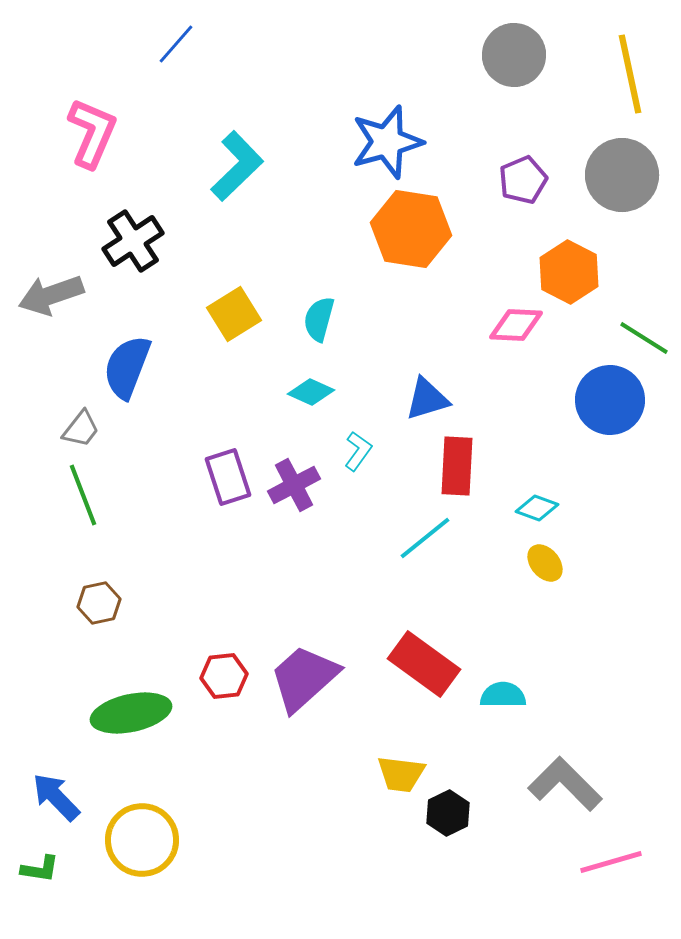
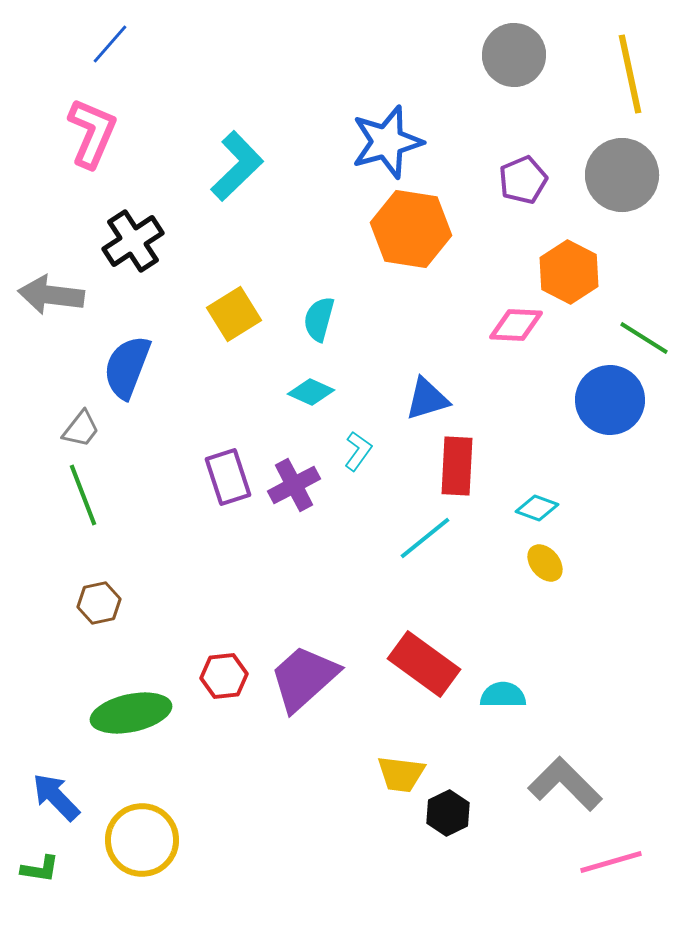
blue line at (176, 44): moved 66 px left
gray arrow at (51, 295): rotated 26 degrees clockwise
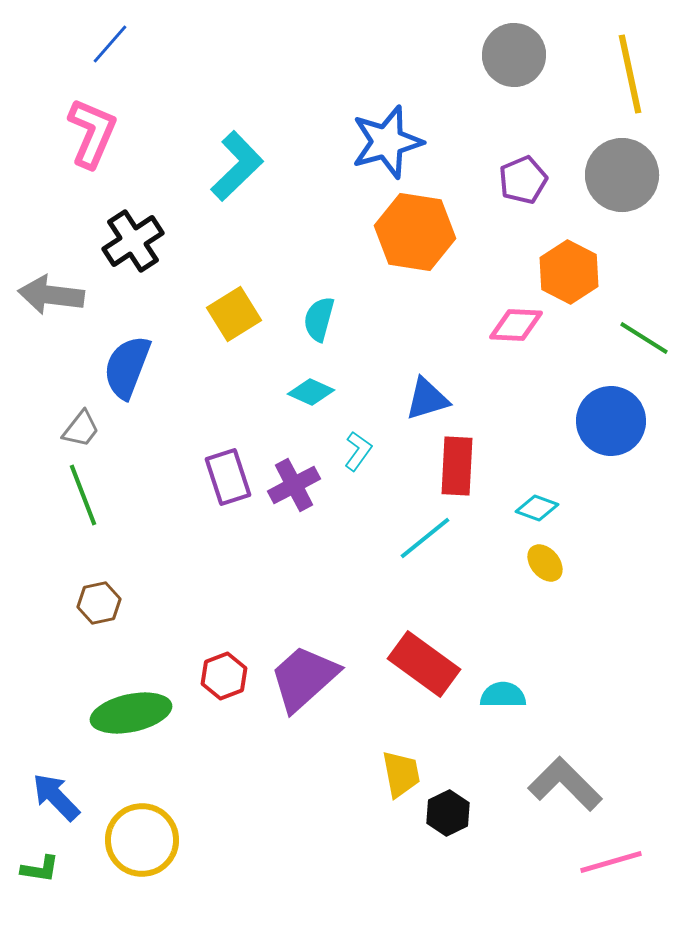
orange hexagon at (411, 229): moved 4 px right, 3 px down
blue circle at (610, 400): moved 1 px right, 21 px down
red hexagon at (224, 676): rotated 15 degrees counterclockwise
yellow trapezoid at (401, 774): rotated 108 degrees counterclockwise
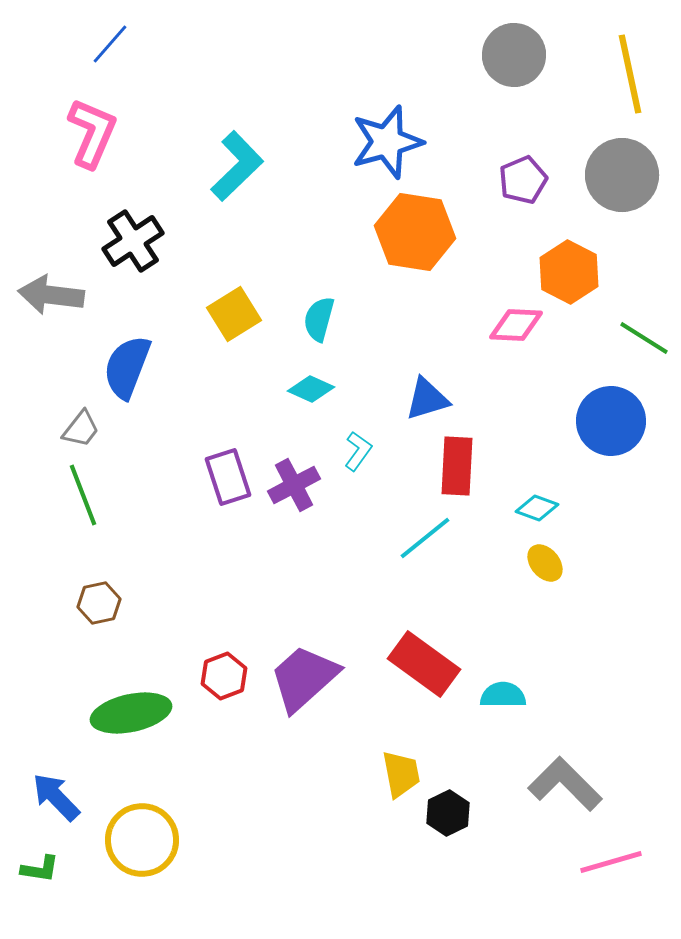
cyan diamond at (311, 392): moved 3 px up
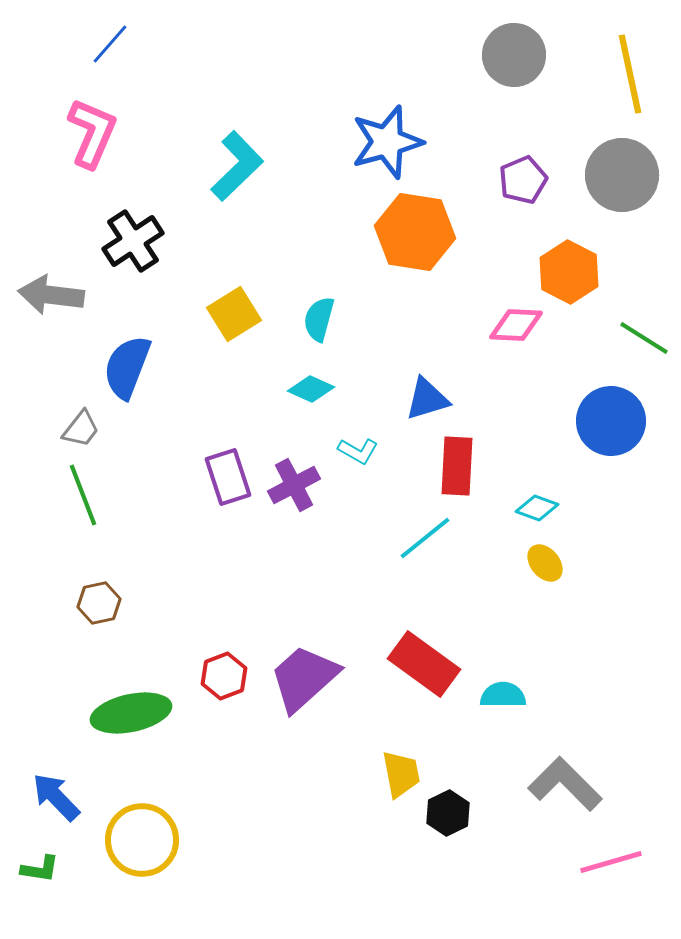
cyan L-shape at (358, 451): rotated 84 degrees clockwise
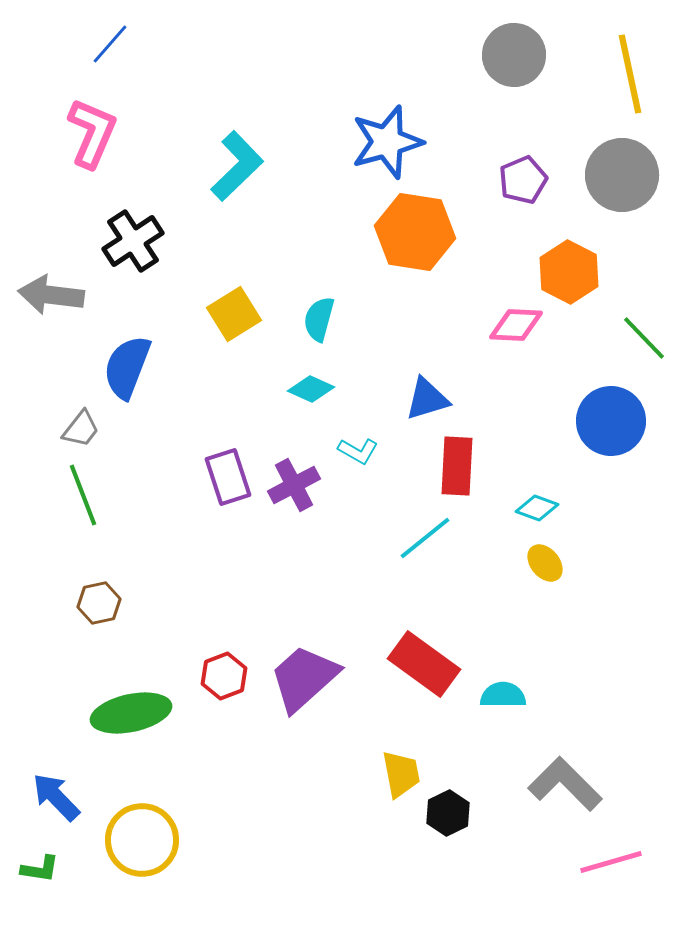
green line at (644, 338): rotated 14 degrees clockwise
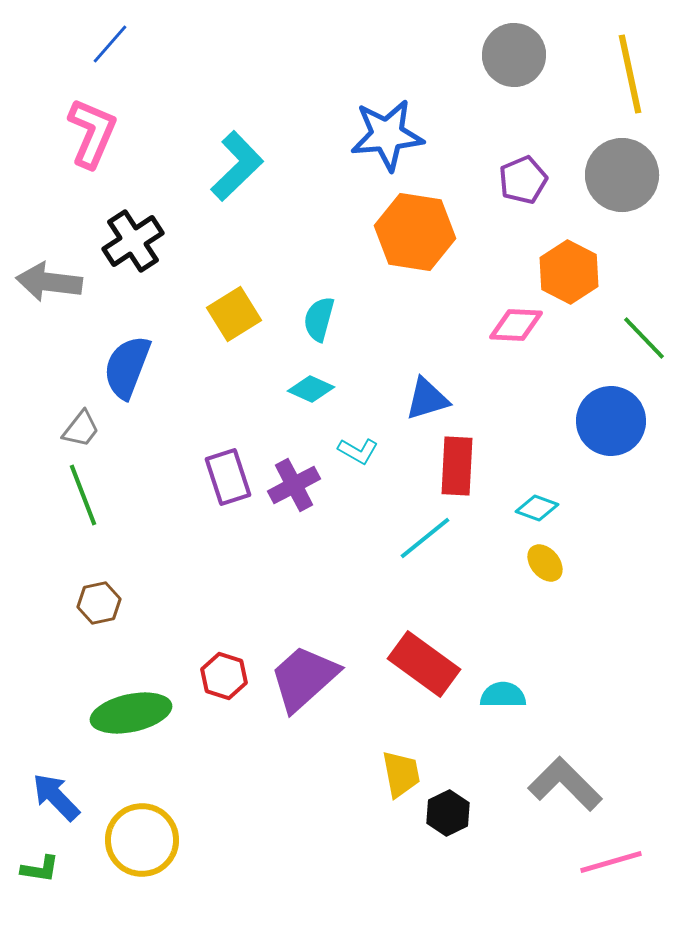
blue star at (387, 142): moved 7 px up; rotated 10 degrees clockwise
gray arrow at (51, 295): moved 2 px left, 13 px up
red hexagon at (224, 676): rotated 21 degrees counterclockwise
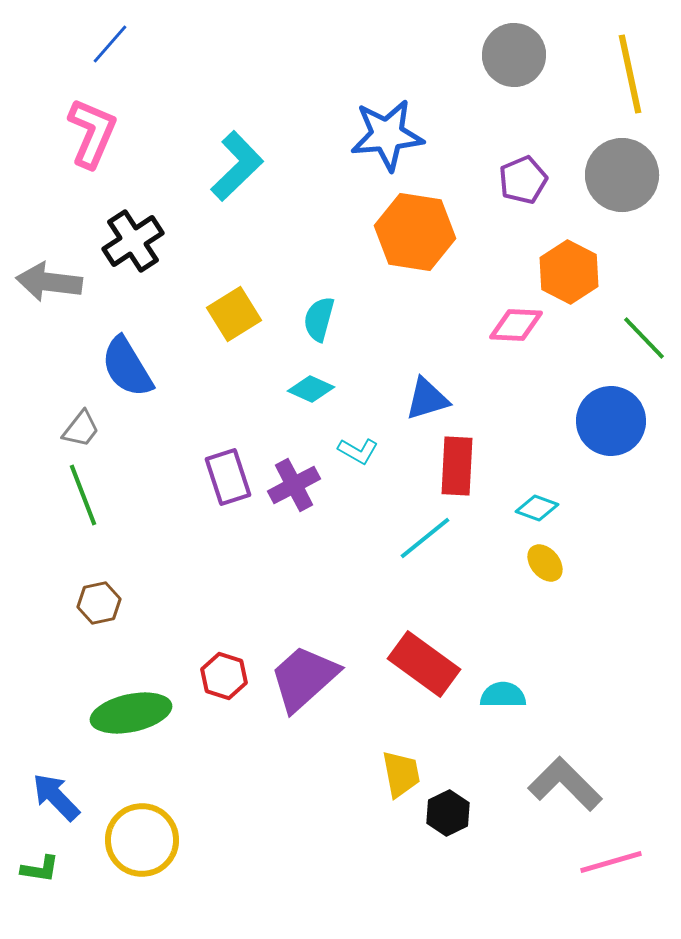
blue semicircle at (127, 367): rotated 52 degrees counterclockwise
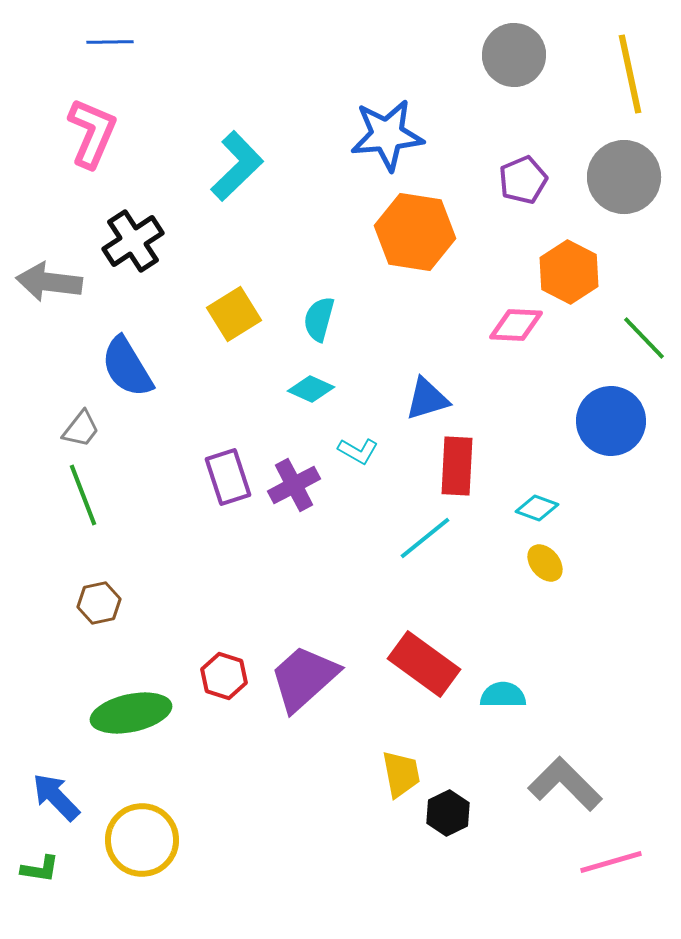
blue line at (110, 44): moved 2 px up; rotated 48 degrees clockwise
gray circle at (622, 175): moved 2 px right, 2 px down
